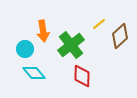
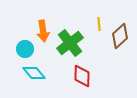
yellow line: rotated 56 degrees counterclockwise
green cross: moved 1 px left, 2 px up
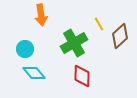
yellow line: rotated 24 degrees counterclockwise
orange arrow: moved 2 px left, 16 px up
green cross: moved 4 px right; rotated 8 degrees clockwise
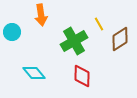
brown diamond: moved 3 px down; rotated 10 degrees clockwise
green cross: moved 2 px up
cyan circle: moved 13 px left, 17 px up
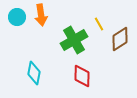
cyan circle: moved 5 px right, 15 px up
green cross: moved 1 px up
cyan diamond: rotated 50 degrees clockwise
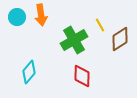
yellow line: moved 1 px right, 1 px down
cyan diamond: moved 5 px left, 1 px up; rotated 30 degrees clockwise
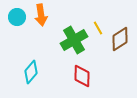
yellow line: moved 2 px left, 3 px down
cyan diamond: moved 2 px right
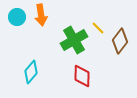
yellow line: rotated 16 degrees counterclockwise
brown diamond: moved 2 px down; rotated 20 degrees counterclockwise
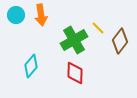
cyan circle: moved 1 px left, 2 px up
cyan diamond: moved 6 px up
red diamond: moved 7 px left, 3 px up
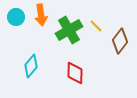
cyan circle: moved 2 px down
yellow line: moved 2 px left, 2 px up
green cross: moved 5 px left, 10 px up
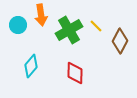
cyan circle: moved 2 px right, 8 px down
brown diamond: rotated 10 degrees counterclockwise
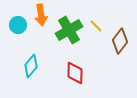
brown diamond: rotated 10 degrees clockwise
